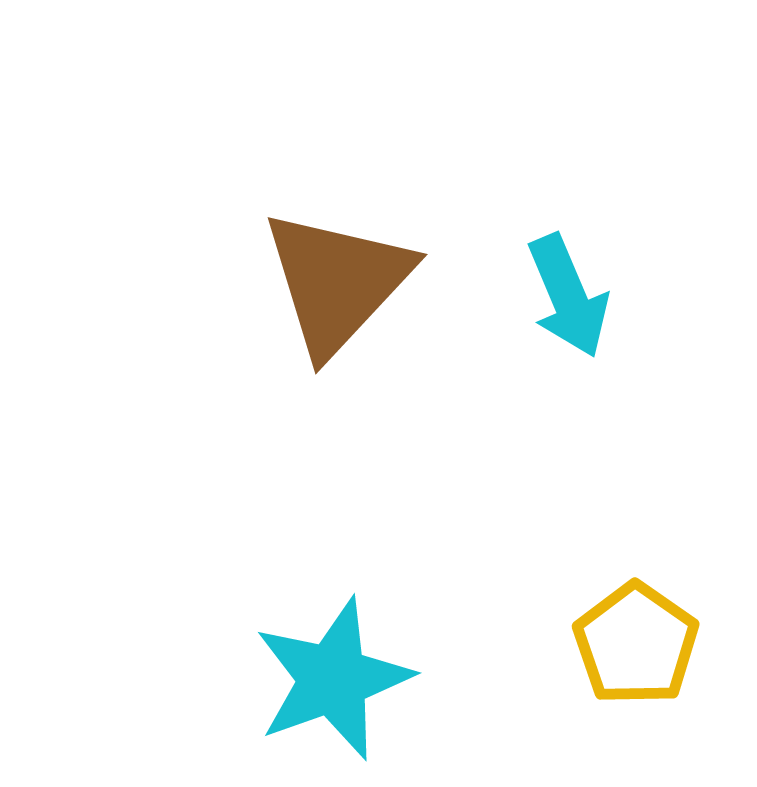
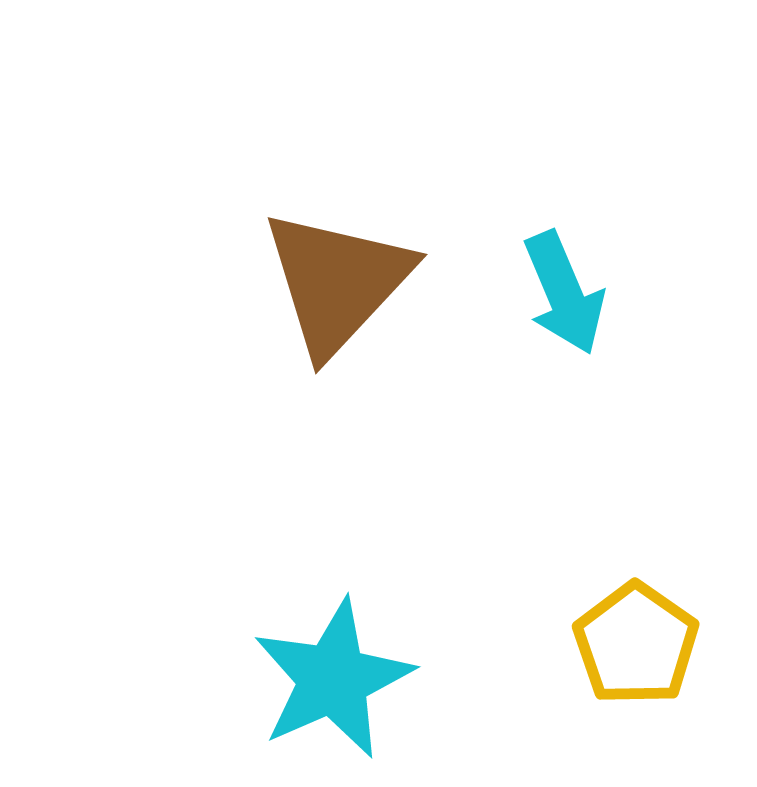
cyan arrow: moved 4 px left, 3 px up
cyan star: rotated 4 degrees counterclockwise
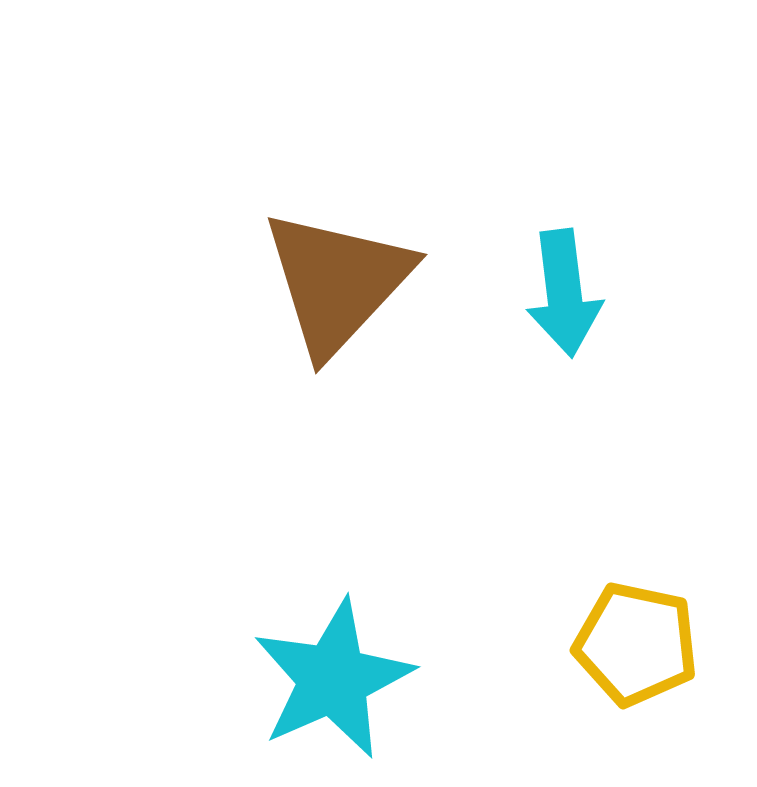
cyan arrow: rotated 16 degrees clockwise
yellow pentagon: rotated 23 degrees counterclockwise
